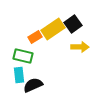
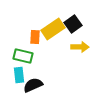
orange rectangle: rotated 56 degrees counterclockwise
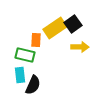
yellow rectangle: moved 2 px right, 1 px up
orange rectangle: moved 1 px right, 3 px down
green rectangle: moved 2 px right, 1 px up
cyan rectangle: moved 1 px right
black semicircle: rotated 138 degrees clockwise
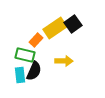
orange rectangle: rotated 40 degrees clockwise
yellow arrow: moved 16 px left, 14 px down
black semicircle: moved 1 px right, 14 px up
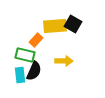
black square: rotated 24 degrees counterclockwise
yellow rectangle: moved 2 px up; rotated 30 degrees clockwise
